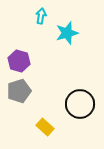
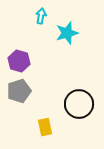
black circle: moved 1 px left
yellow rectangle: rotated 36 degrees clockwise
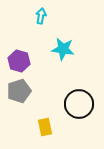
cyan star: moved 4 px left, 16 px down; rotated 25 degrees clockwise
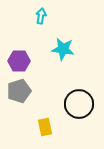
purple hexagon: rotated 15 degrees counterclockwise
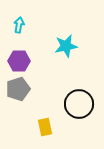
cyan arrow: moved 22 px left, 9 px down
cyan star: moved 3 px right, 3 px up; rotated 20 degrees counterclockwise
gray pentagon: moved 1 px left, 2 px up
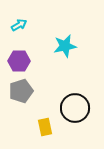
cyan arrow: rotated 49 degrees clockwise
cyan star: moved 1 px left
gray pentagon: moved 3 px right, 2 px down
black circle: moved 4 px left, 4 px down
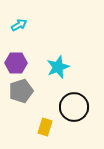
cyan star: moved 7 px left, 21 px down; rotated 10 degrees counterclockwise
purple hexagon: moved 3 px left, 2 px down
black circle: moved 1 px left, 1 px up
yellow rectangle: rotated 30 degrees clockwise
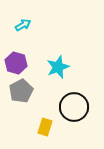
cyan arrow: moved 4 px right
purple hexagon: rotated 15 degrees clockwise
gray pentagon: rotated 10 degrees counterclockwise
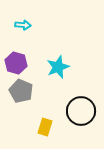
cyan arrow: rotated 35 degrees clockwise
gray pentagon: rotated 20 degrees counterclockwise
black circle: moved 7 px right, 4 px down
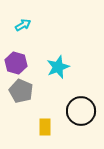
cyan arrow: rotated 35 degrees counterclockwise
yellow rectangle: rotated 18 degrees counterclockwise
